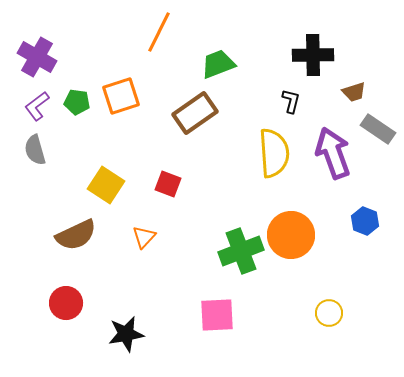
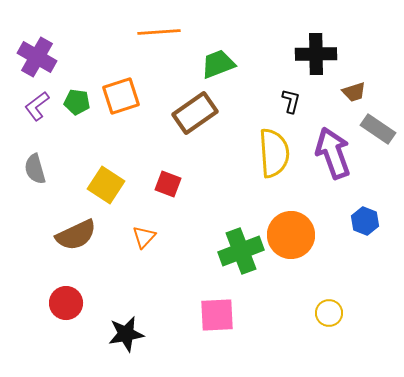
orange line: rotated 60 degrees clockwise
black cross: moved 3 px right, 1 px up
gray semicircle: moved 19 px down
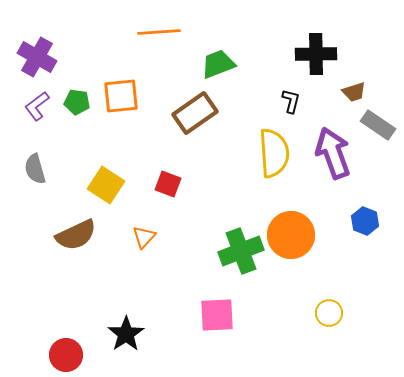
orange square: rotated 12 degrees clockwise
gray rectangle: moved 4 px up
red circle: moved 52 px down
black star: rotated 24 degrees counterclockwise
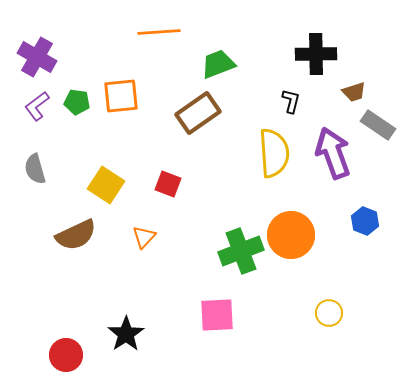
brown rectangle: moved 3 px right
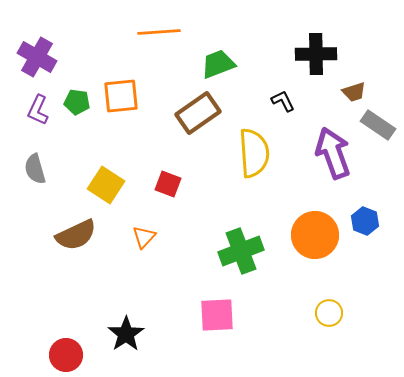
black L-shape: moved 8 px left; rotated 40 degrees counterclockwise
purple L-shape: moved 1 px right, 4 px down; rotated 28 degrees counterclockwise
yellow semicircle: moved 20 px left
orange circle: moved 24 px right
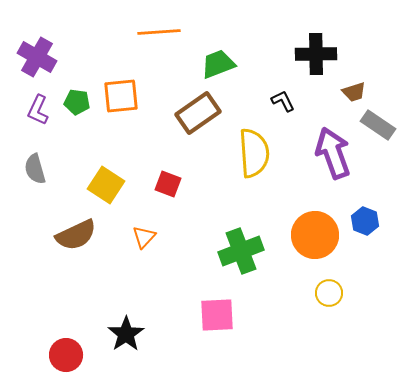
yellow circle: moved 20 px up
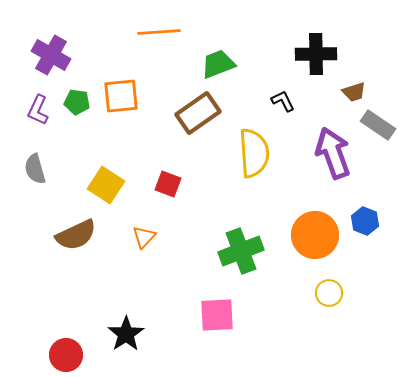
purple cross: moved 14 px right, 2 px up
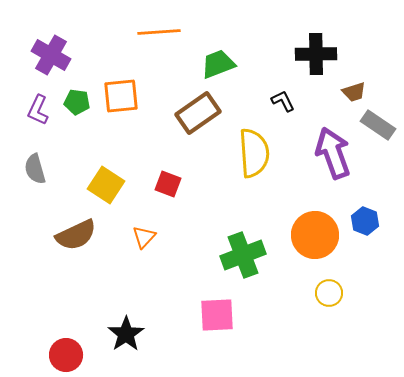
green cross: moved 2 px right, 4 px down
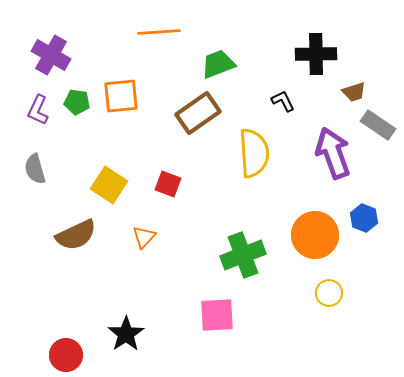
yellow square: moved 3 px right
blue hexagon: moved 1 px left, 3 px up
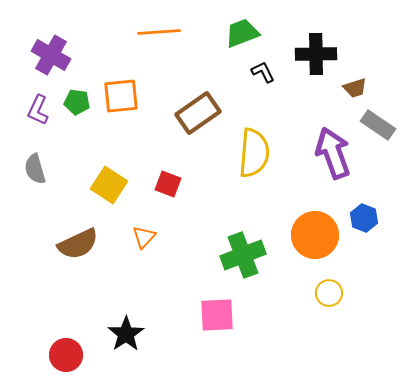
green trapezoid: moved 24 px right, 31 px up
brown trapezoid: moved 1 px right, 4 px up
black L-shape: moved 20 px left, 29 px up
yellow semicircle: rotated 9 degrees clockwise
brown semicircle: moved 2 px right, 9 px down
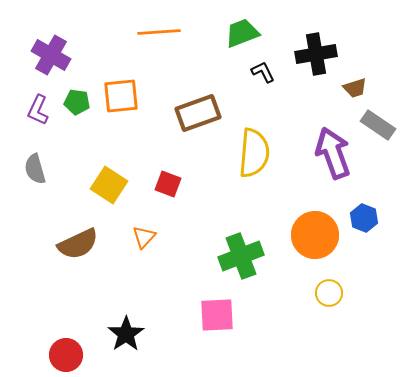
black cross: rotated 9 degrees counterclockwise
brown rectangle: rotated 15 degrees clockwise
green cross: moved 2 px left, 1 px down
